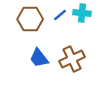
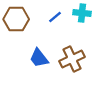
blue line: moved 5 px left, 2 px down
brown hexagon: moved 14 px left
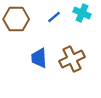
cyan cross: rotated 18 degrees clockwise
blue line: moved 1 px left
blue trapezoid: rotated 35 degrees clockwise
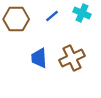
blue line: moved 2 px left, 1 px up
brown cross: moved 1 px up
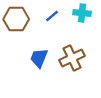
cyan cross: rotated 18 degrees counterclockwise
blue trapezoid: rotated 25 degrees clockwise
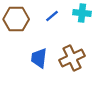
blue trapezoid: rotated 15 degrees counterclockwise
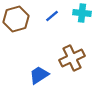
brown hexagon: rotated 15 degrees counterclockwise
blue trapezoid: moved 17 px down; rotated 50 degrees clockwise
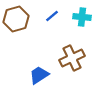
cyan cross: moved 4 px down
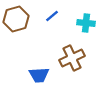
cyan cross: moved 4 px right, 6 px down
blue trapezoid: rotated 150 degrees counterclockwise
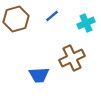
cyan cross: rotated 30 degrees counterclockwise
